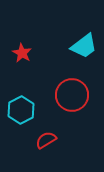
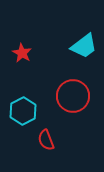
red circle: moved 1 px right, 1 px down
cyan hexagon: moved 2 px right, 1 px down
red semicircle: rotated 80 degrees counterclockwise
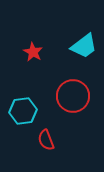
red star: moved 11 px right, 1 px up
cyan hexagon: rotated 20 degrees clockwise
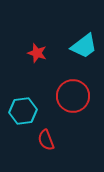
red star: moved 4 px right, 1 px down; rotated 12 degrees counterclockwise
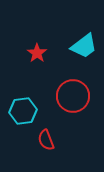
red star: rotated 18 degrees clockwise
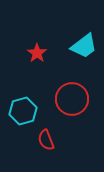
red circle: moved 1 px left, 3 px down
cyan hexagon: rotated 8 degrees counterclockwise
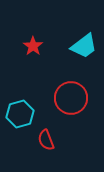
red star: moved 4 px left, 7 px up
red circle: moved 1 px left, 1 px up
cyan hexagon: moved 3 px left, 3 px down
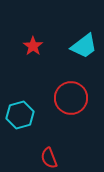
cyan hexagon: moved 1 px down
red semicircle: moved 3 px right, 18 px down
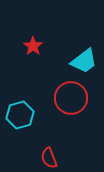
cyan trapezoid: moved 15 px down
